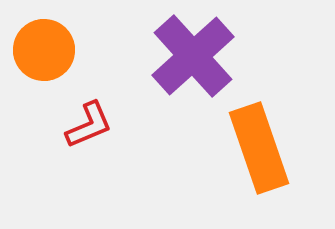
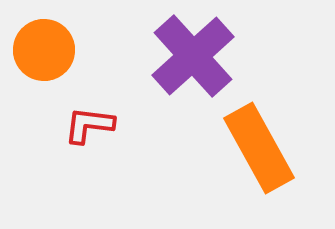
red L-shape: rotated 150 degrees counterclockwise
orange rectangle: rotated 10 degrees counterclockwise
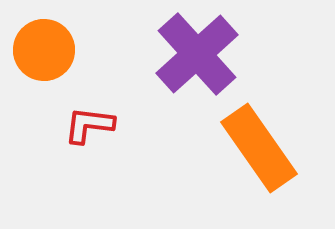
purple cross: moved 4 px right, 2 px up
orange rectangle: rotated 6 degrees counterclockwise
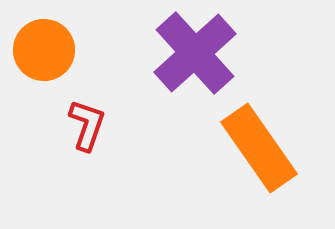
purple cross: moved 2 px left, 1 px up
red L-shape: moved 2 px left; rotated 102 degrees clockwise
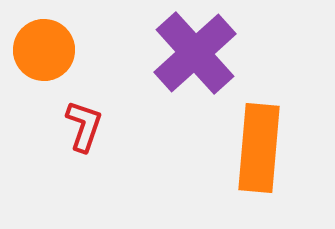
red L-shape: moved 3 px left, 1 px down
orange rectangle: rotated 40 degrees clockwise
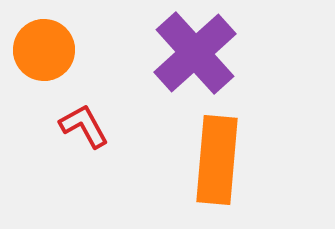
red L-shape: rotated 48 degrees counterclockwise
orange rectangle: moved 42 px left, 12 px down
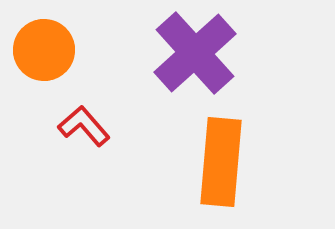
red L-shape: rotated 12 degrees counterclockwise
orange rectangle: moved 4 px right, 2 px down
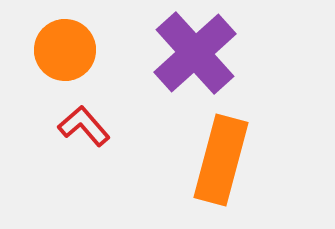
orange circle: moved 21 px right
orange rectangle: moved 2 px up; rotated 10 degrees clockwise
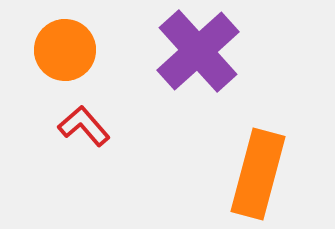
purple cross: moved 3 px right, 2 px up
orange rectangle: moved 37 px right, 14 px down
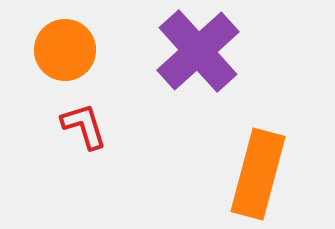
red L-shape: rotated 24 degrees clockwise
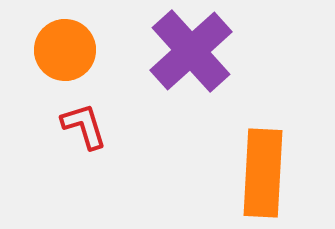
purple cross: moved 7 px left
orange rectangle: moved 5 px right, 1 px up; rotated 12 degrees counterclockwise
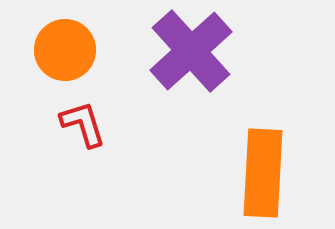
red L-shape: moved 1 px left, 2 px up
